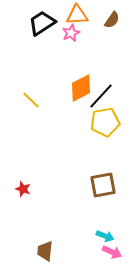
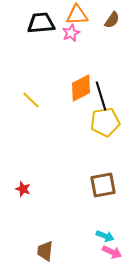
black trapezoid: moved 1 px left; rotated 28 degrees clockwise
black line: rotated 60 degrees counterclockwise
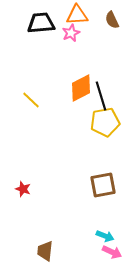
brown semicircle: rotated 120 degrees clockwise
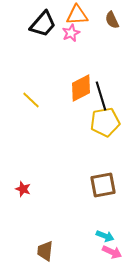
black trapezoid: moved 2 px right, 1 px down; rotated 136 degrees clockwise
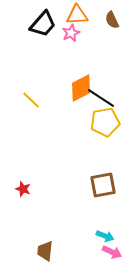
black line: moved 2 px down; rotated 40 degrees counterclockwise
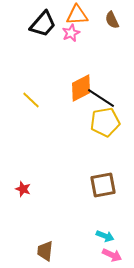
pink arrow: moved 3 px down
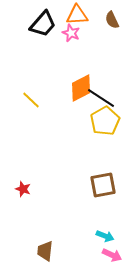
pink star: rotated 24 degrees counterclockwise
yellow pentagon: moved 1 px up; rotated 20 degrees counterclockwise
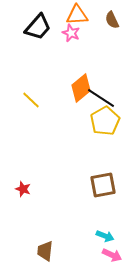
black trapezoid: moved 5 px left, 3 px down
orange diamond: rotated 12 degrees counterclockwise
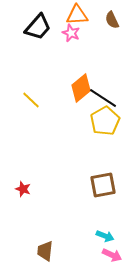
black line: moved 2 px right
